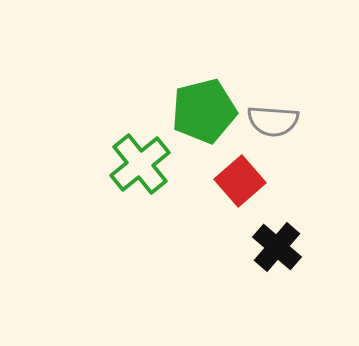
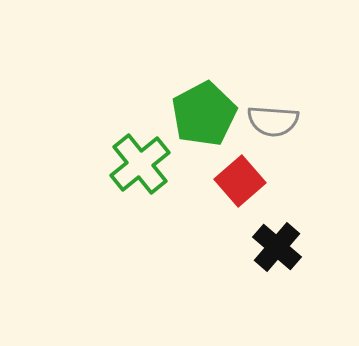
green pentagon: moved 3 px down; rotated 14 degrees counterclockwise
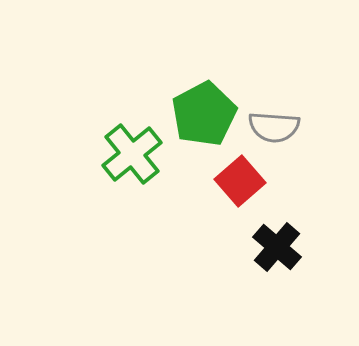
gray semicircle: moved 1 px right, 6 px down
green cross: moved 8 px left, 10 px up
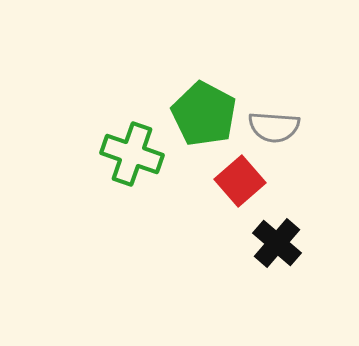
green pentagon: rotated 16 degrees counterclockwise
green cross: rotated 32 degrees counterclockwise
black cross: moved 4 px up
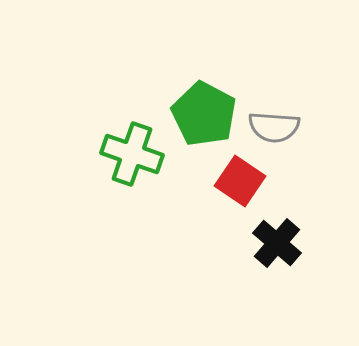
red square: rotated 15 degrees counterclockwise
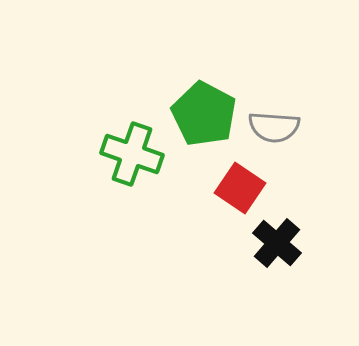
red square: moved 7 px down
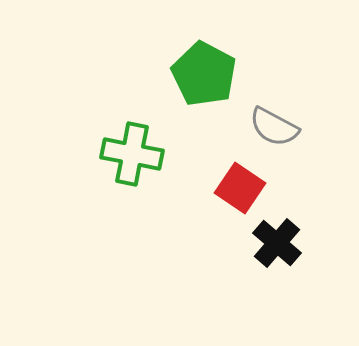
green pentagon: moved 40 px up
gray semicircle: rotated 24 degrees clockwise
green cross: rotated 8 degrees counterclockwise
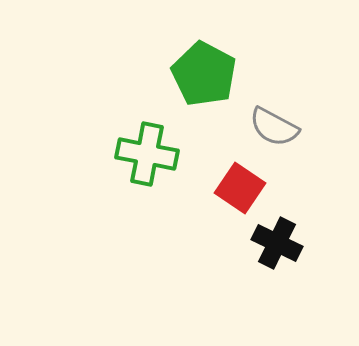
green cross: moved 15 px right
black cross: rotated 15 degrees counterclockwise
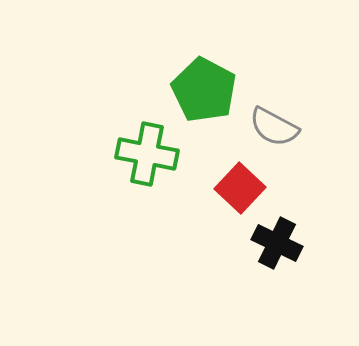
green pentagon: moved 16 px down
red square: rotated 9 degrees clockwise
